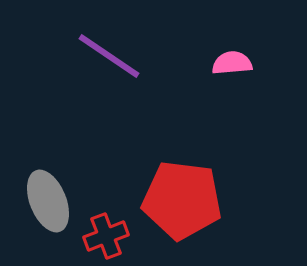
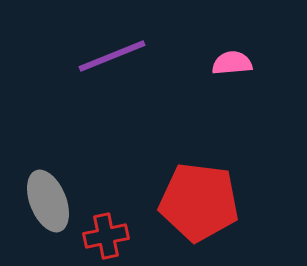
purple line: moved 3 px right; rotated 56 degrees counterclockwise
red pentagon: moved 17 px right, 2 px down
red cross: rotated 9 degrees clockwise
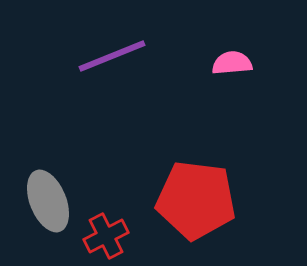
red pentagon: moved 3 px left, 2 px up
red cross: rotated 15 degrees counterclockwise
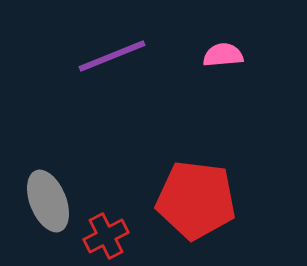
pink semicircle: moved 9 px left, 8 px up
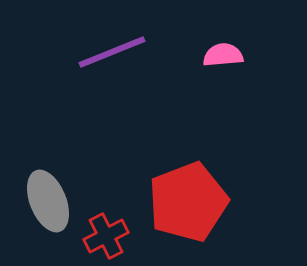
purple line: moved 4 px up
red pentagon: moved 8 px left, 2 px down; rotated 28 degrees counterclockwise
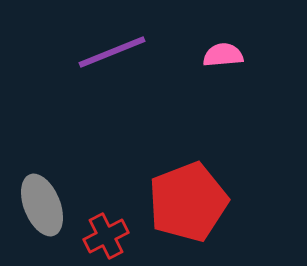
gray ellipse: moved 6 px left, 4 px down
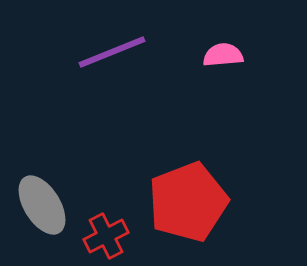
gray ellipse: rotated 10 degrees counterclockwise
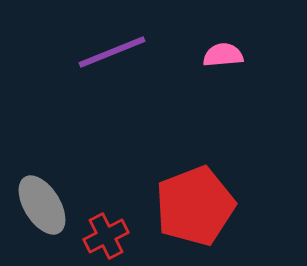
red pentagon: moved 7 px right, 4 px down
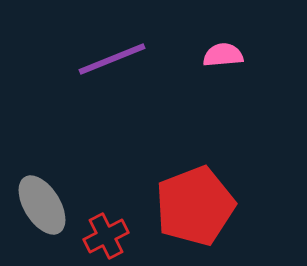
purple line: moved 7 px down
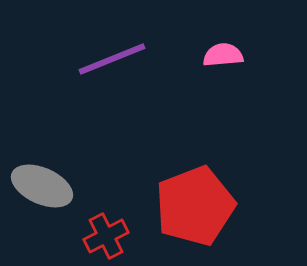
gray ellipse: moved 19 px up; rotated 34 degrees counterclockwise
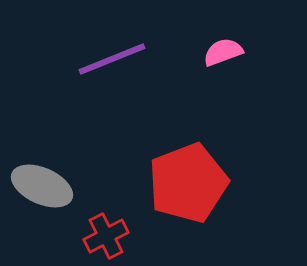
pink semicircle: moved 3 px up; rotated 15 degrees counterclockwise
red pentagon: moved 7 px left, 23 px up
